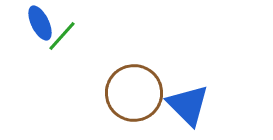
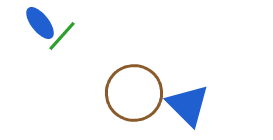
blue ellipse: rotated 12 degrees counterclockwise
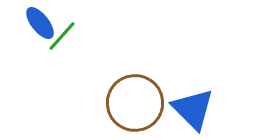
brown circle: moved 1 px right, 10 px down
blue triangle: moved 5 px right, 4 px down
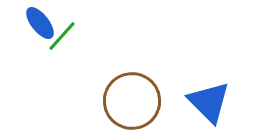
brown circle: moved 3 px left, 2 px up
blue triangle: moved 16 px right, 7 px up
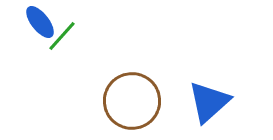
blue ellipse: moved 1 px up
blue triangle: rotated 33 degrees clockwise
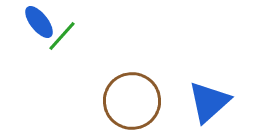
blue ellipse: moved 1 px left
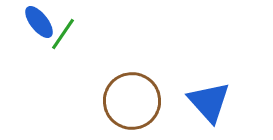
green line: moved 1 px right, 2 px up; rotated 8 degrees counterclockwise
blue triangle: rotated 30 degrees counterclockwise
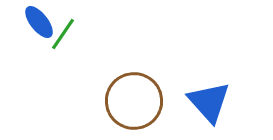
brown circle: moved 2 px right
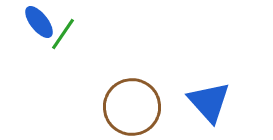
brown circle: moved 2 px left, 6 px down
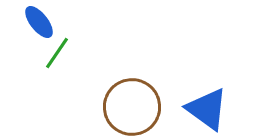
green line: moved 6 px left, 19 px down
blue triangle: moved 2 px left, 7 px down; rotated 12 degrees counterclockwise
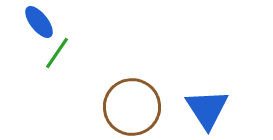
blue triangle: rotated 21 degrees clockwise
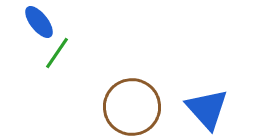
blue triangle: rotated 9 degrees counterclockwise
